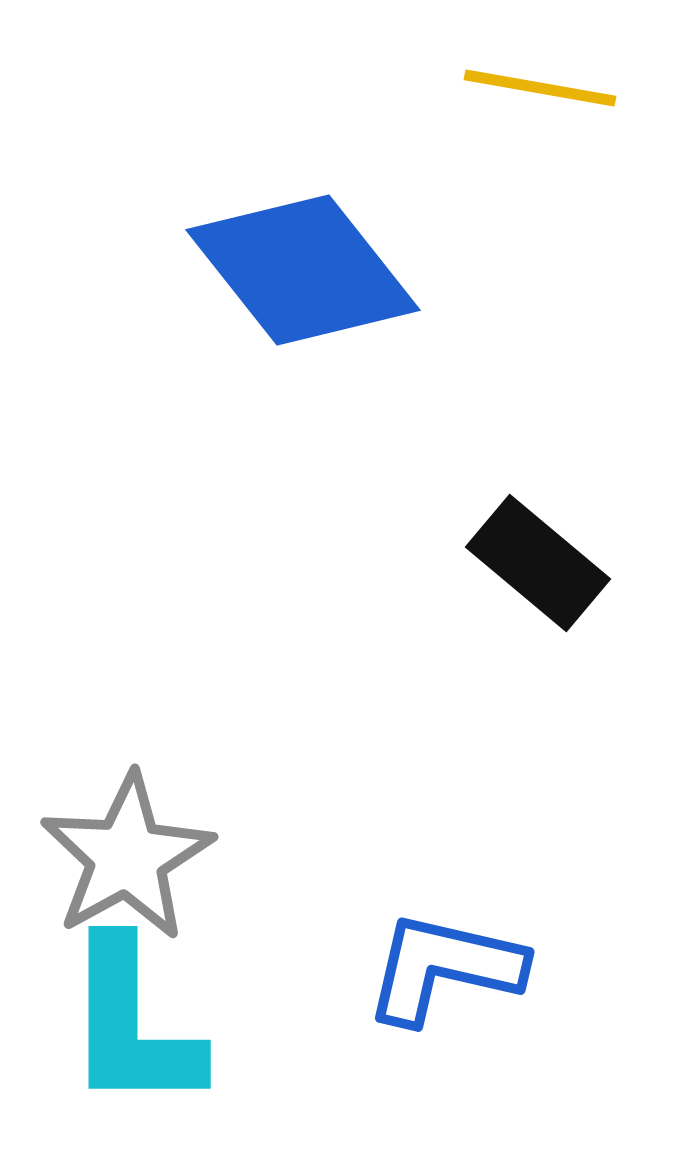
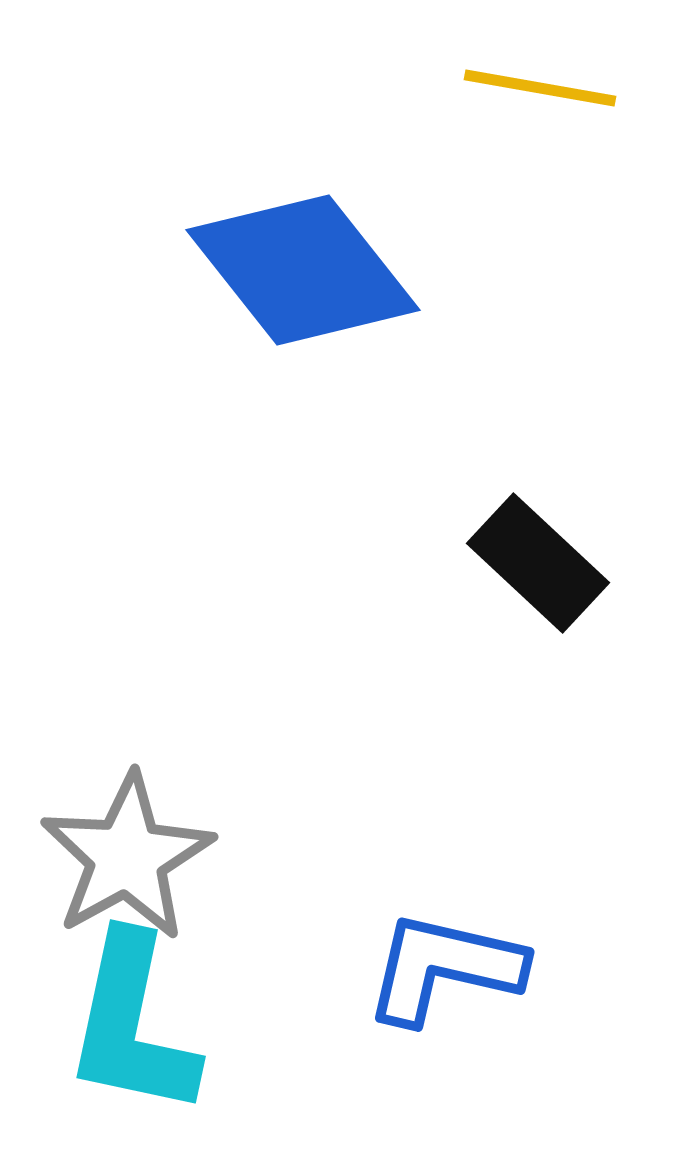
black rectangle: rotated 3 degrees clockwise
cyan L-shape: rotated 12 degrees clockwise
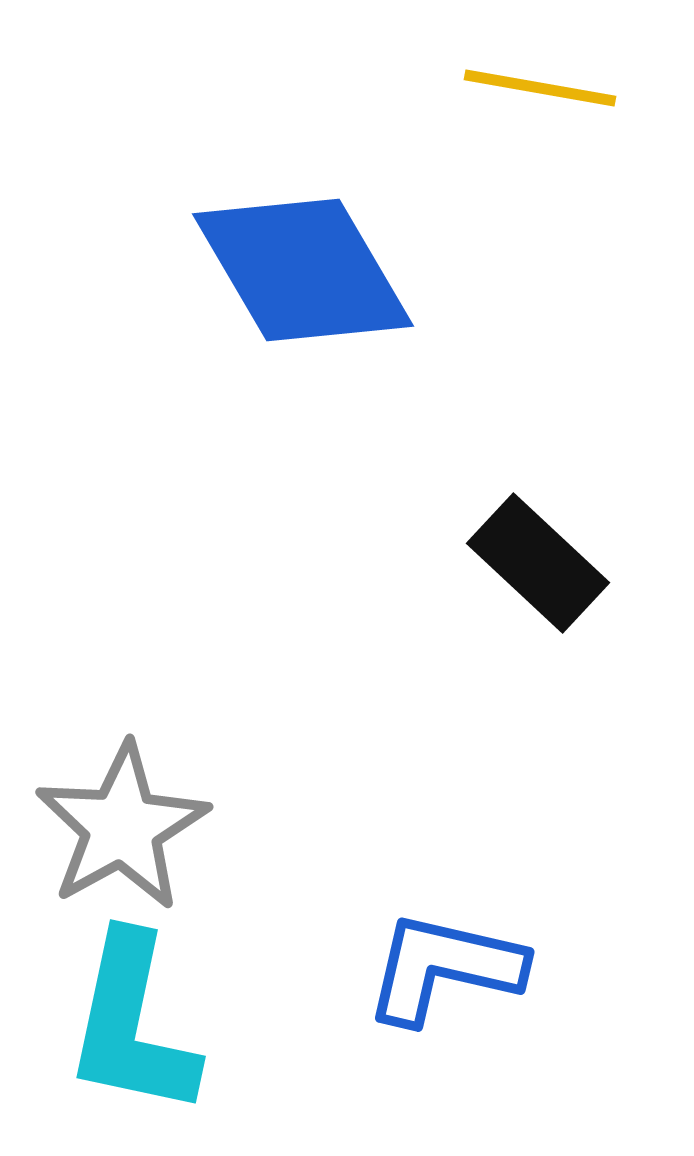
blue diamond: rotated 8 degrees clockwise
gray star: moved 5 px left, 30 px up
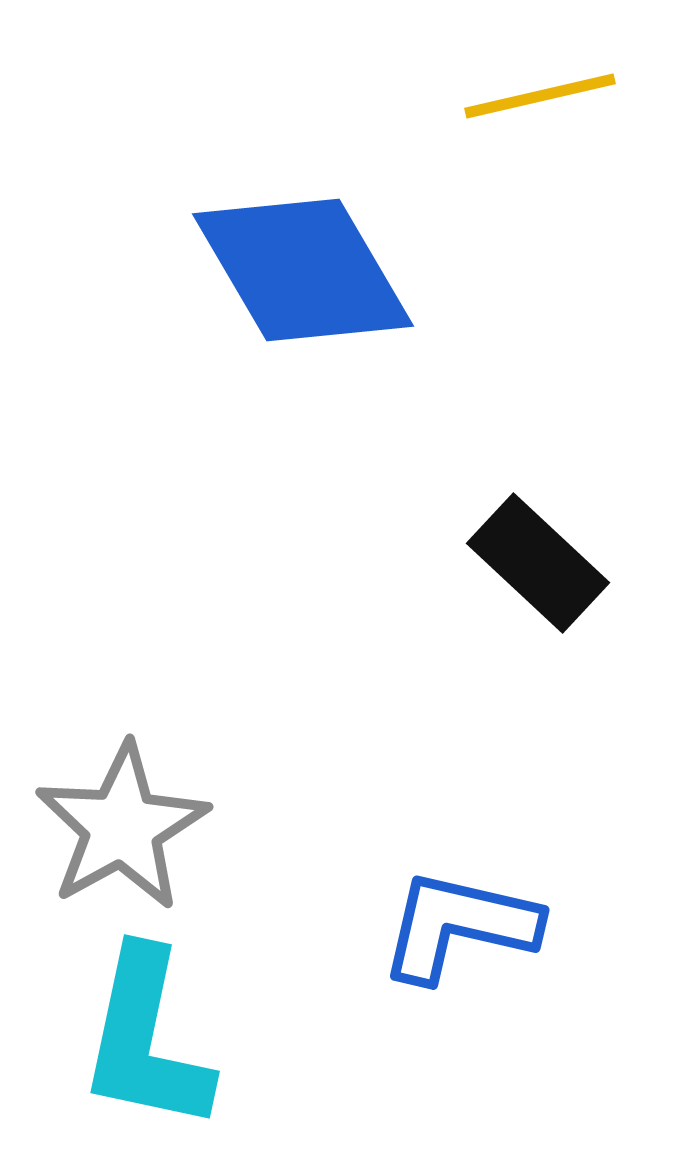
yellow line: moved 8 px down; rotated 23 degrees counterclockwise
blue L-shape: moved 15 px right, 42 px up
cyan L-shape: moved 14 px right, 15 px down
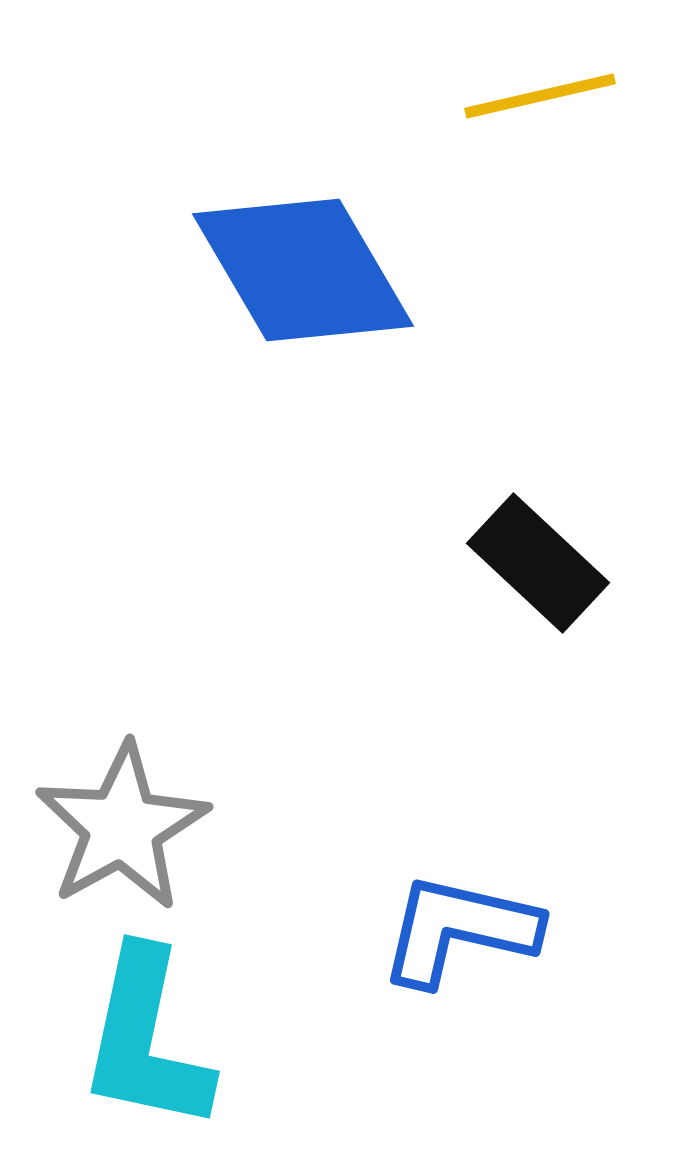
blue L-shape: moved 4 px down
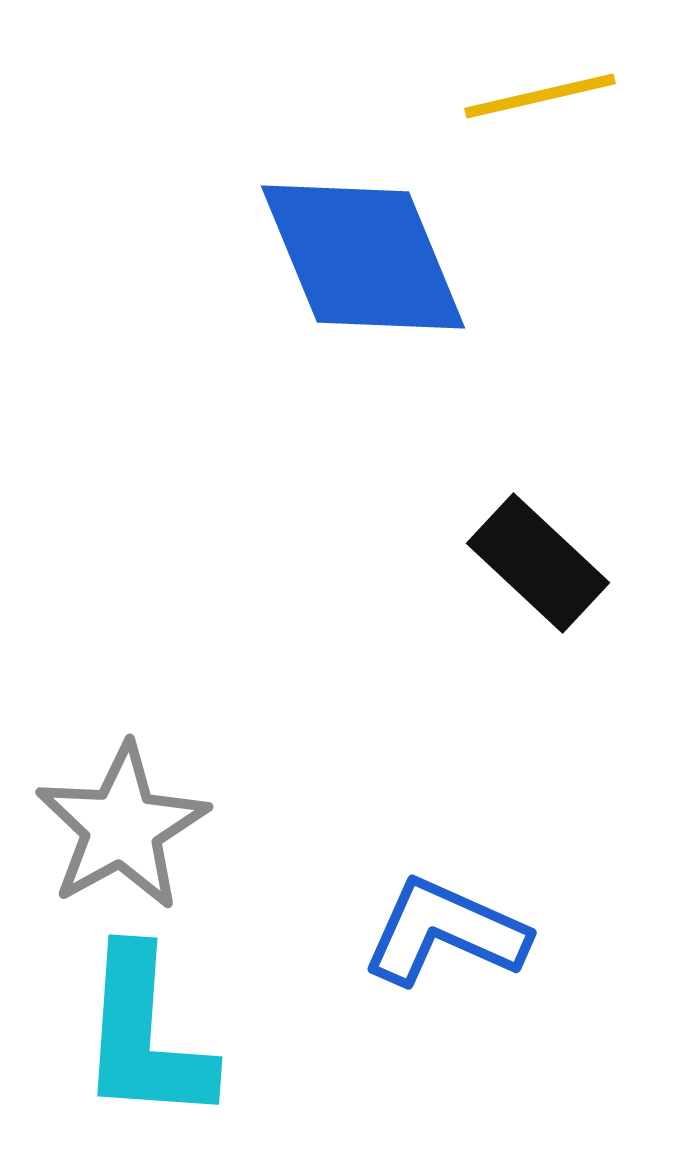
blue diamond: moved 60 px right, 13 px up; rotated 8 degrees clockwise
blue L-shape: moved 14 px left, 2 px down; rotated 11 degrees clockwise
cyan L-shape: moved 1 px left, 4 px up; rotated 8 degrees counterclockwise
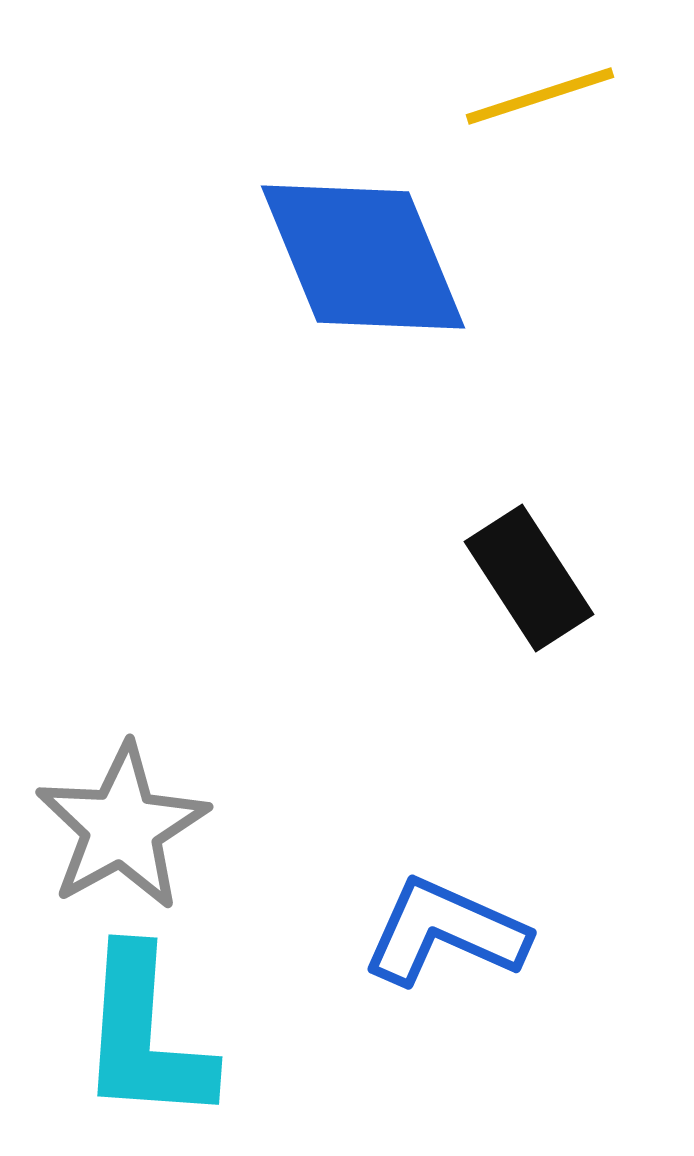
yellow line: rotated 5 degrees counterclockwise
black rectangle: moved 9 px left, 15 px down; rotated 14 degrees clockwise
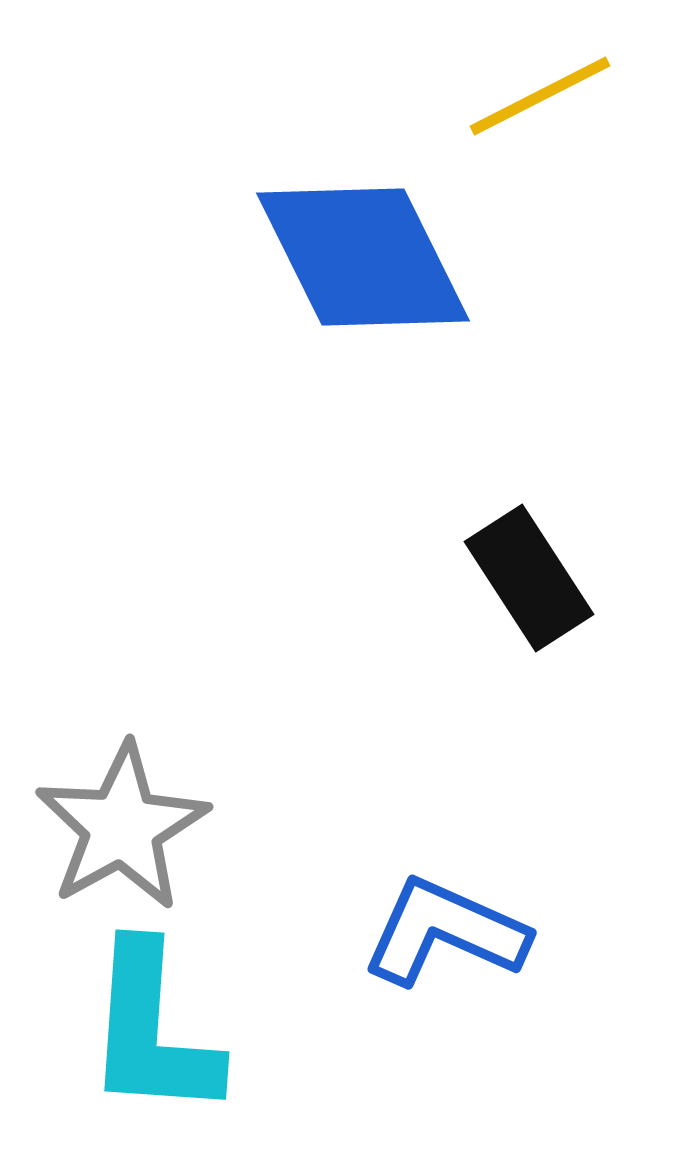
yellow line: rotated 9 degrees counterclockwise
blue diamond: rotated 4 degrees counterclockwise
cyan L-shape: moved 7 px right, 5 px up
